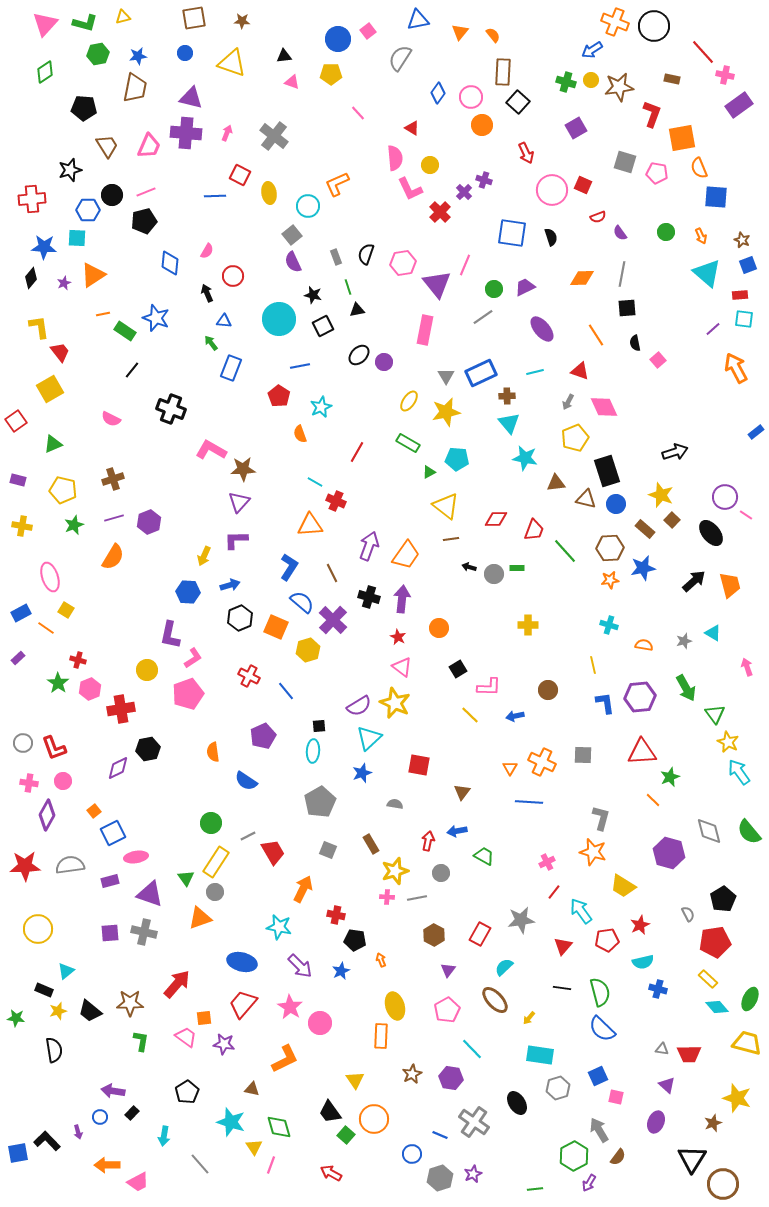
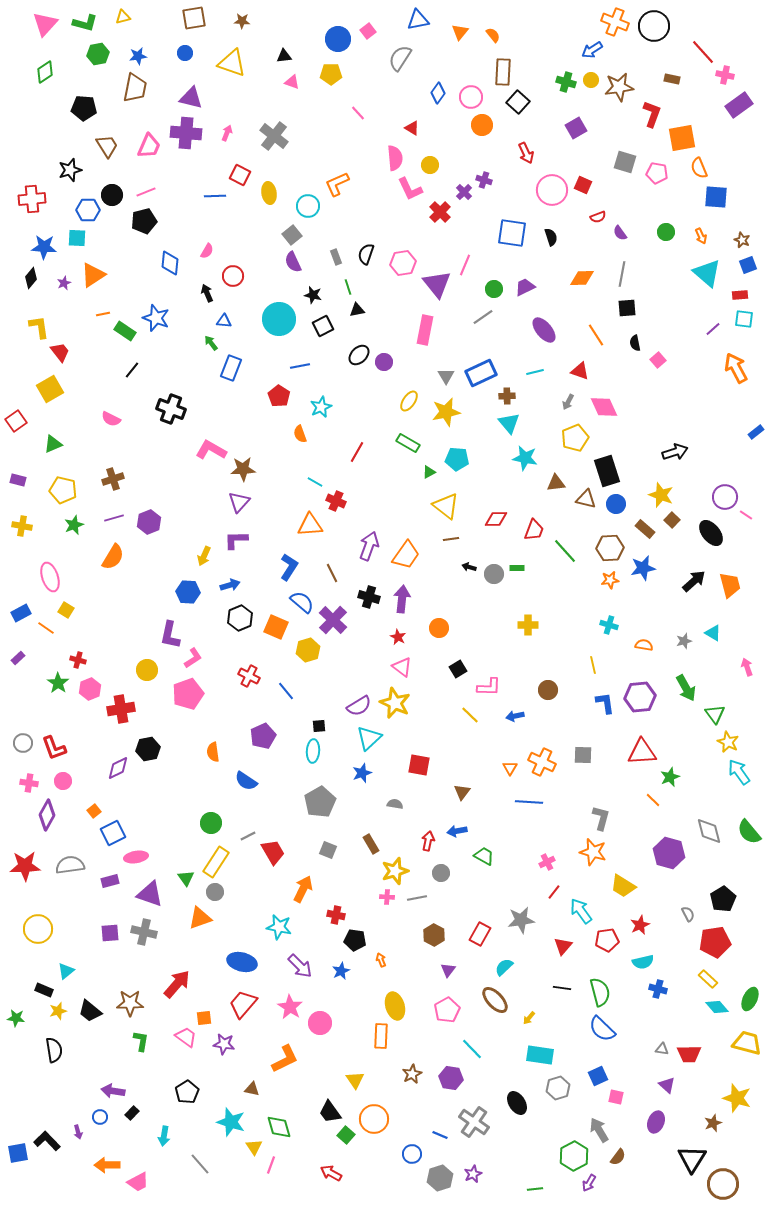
purple ellipse at (542, 329): moved 2 px right, 1 px down
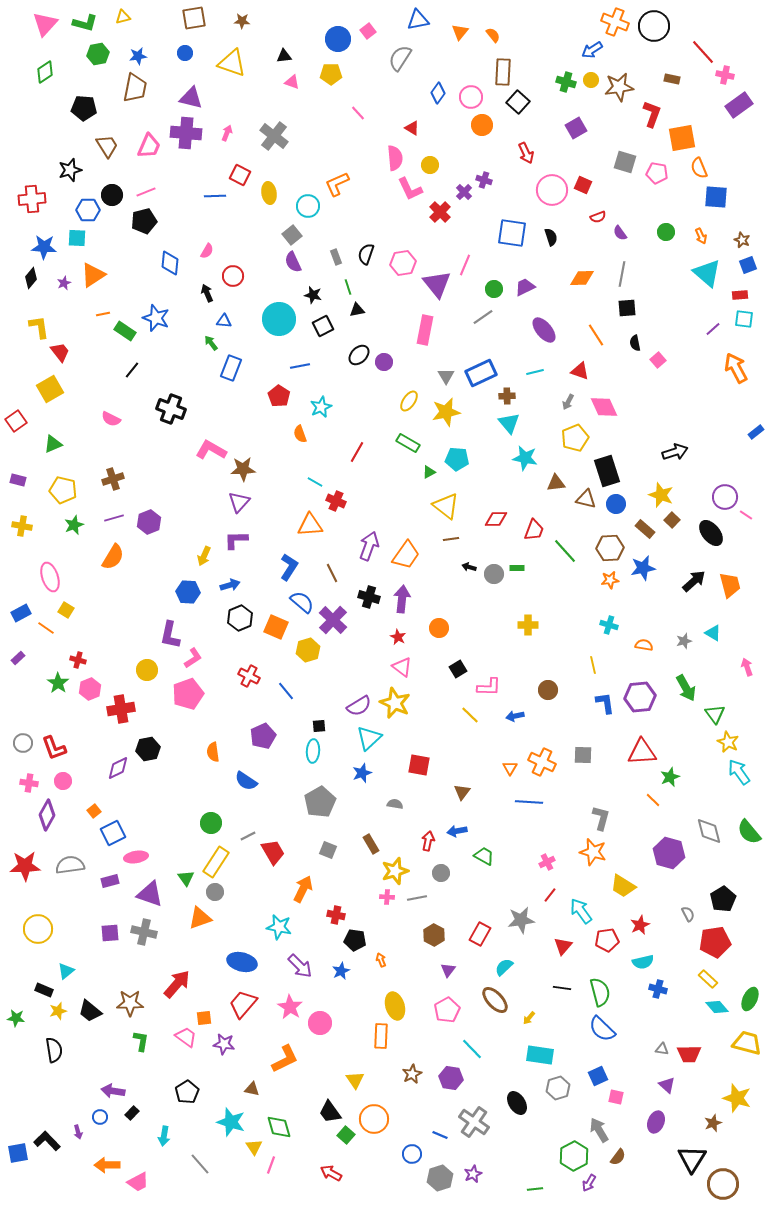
red line at (554, 892): moved 4 px left, 3 px down
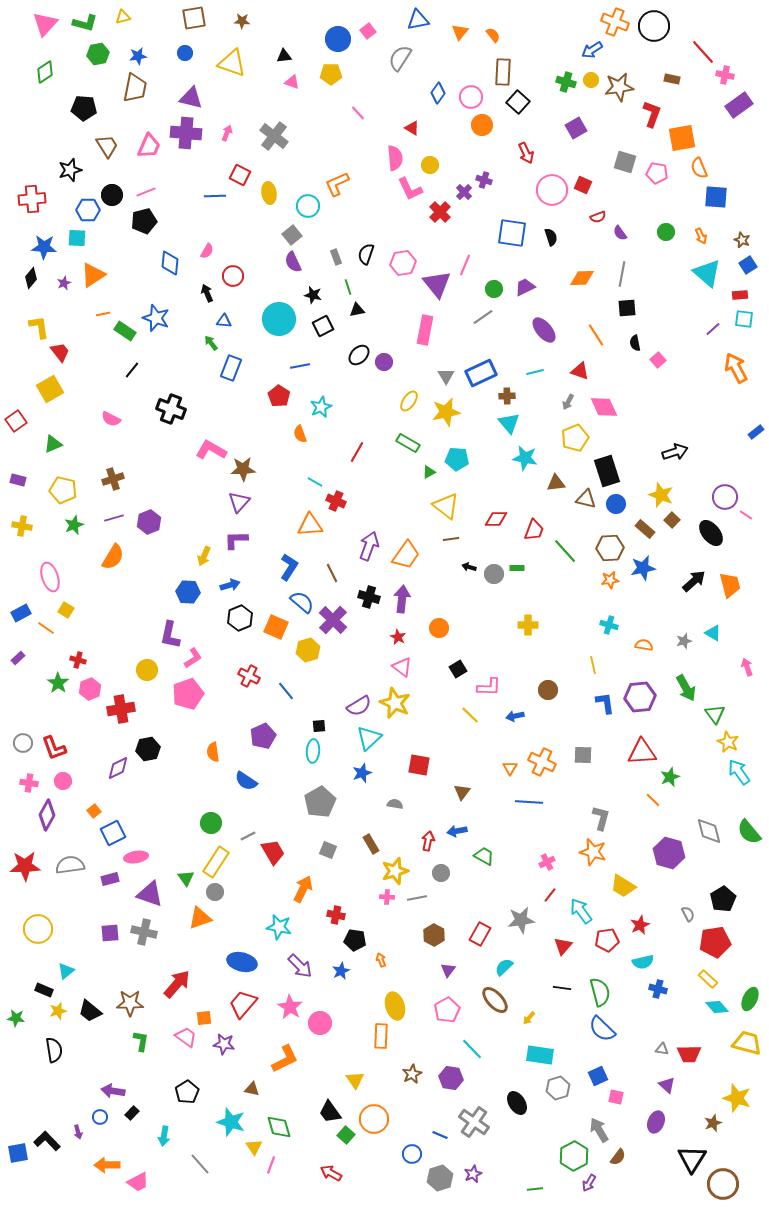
blue square at (748, 265): rotated 12 degrees counterclockwise
purple rectangle at (110, 881): moved 2 px up
